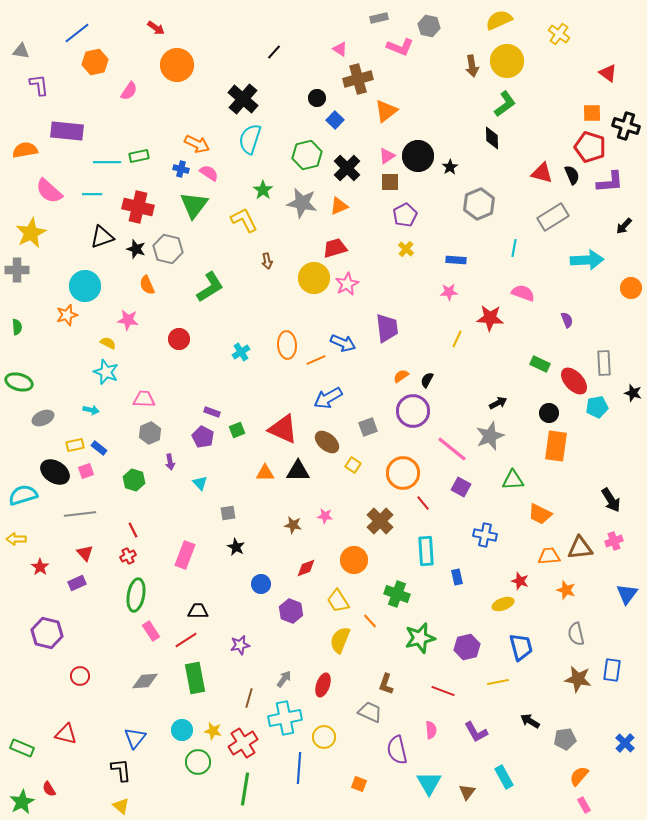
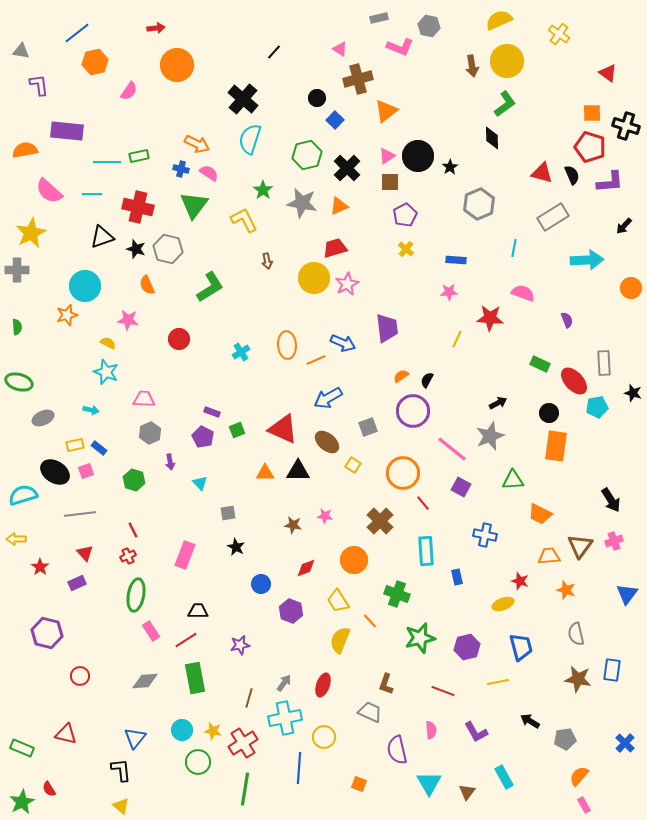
red arrow at (156, 28): rotated 42 degrees counterclockwise
brown triangle at (580, 548): moved 2 px up; rotated 48 degrees counterclockwise
gray arrow at (284, 679): moved 4 px down
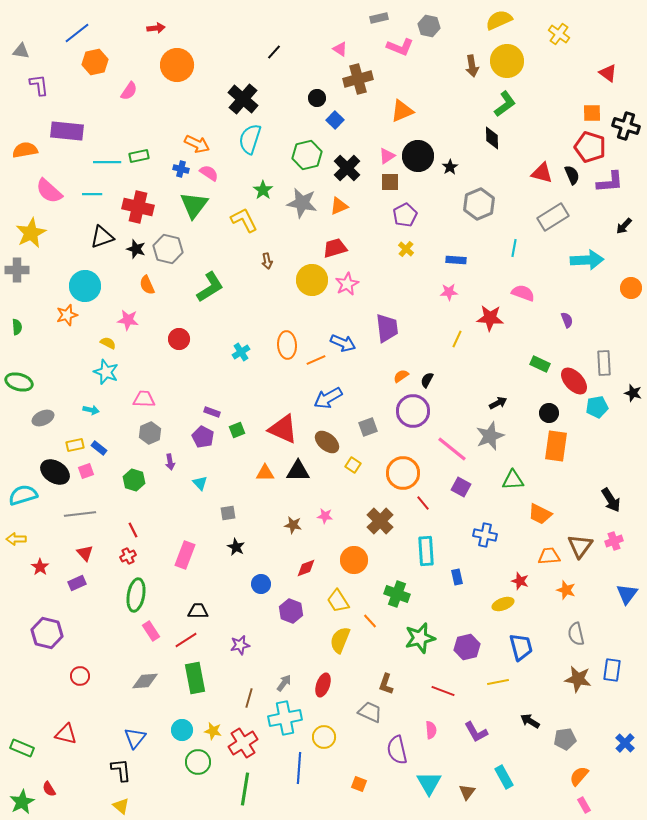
orange triangle at (386, 111): moved 16 px right; rotated 15 degrees clockwise
yellow circle at (314, 278): moved 2 px left, 2 px down
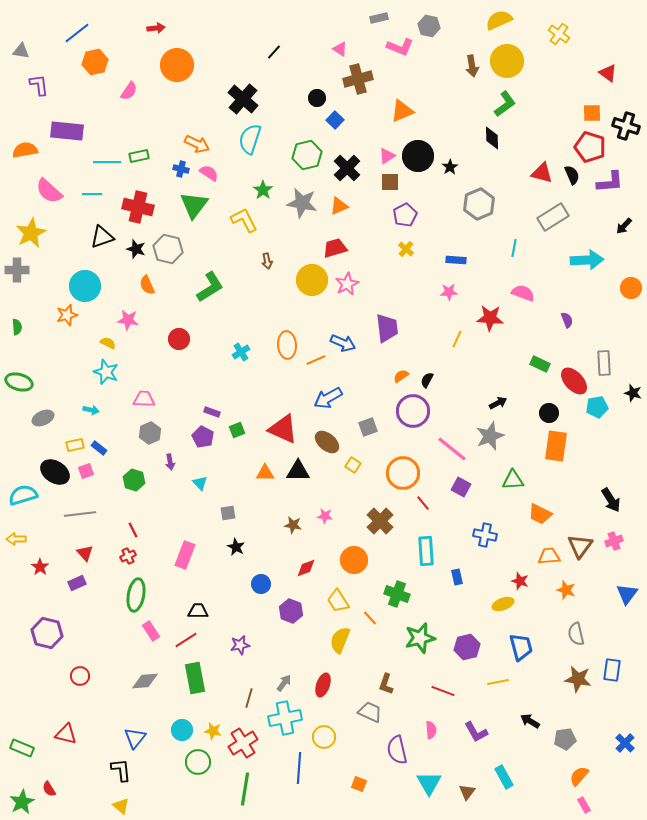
orange line at (370, 621): moved 3 px up
